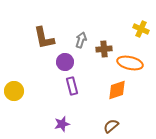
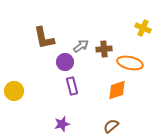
yellow cross: moved 2 px right, 1 px up
gray arrow: moved 6 px down; rotated 35 degrees clockwise
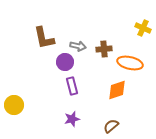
gray arrow: moved 3 px left; rotated 49 degrees clockwise
yellow circle: moved 14 px down
purple star: moved 10 px right, 5 px up
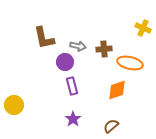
purple star: moved 1 px right; rotated 21 degrees counterclockwise
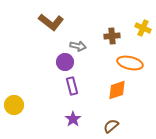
brown L-shape: moved 7 px right, 16 px up; rotated 40 degrees counterclockwise
brown cross: moved 8 px right, 13 px up
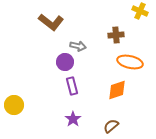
yellow cross: moved 3 px left, 17 px up
brown cross: moved 4 px right, 1 px up
orange ellipse: moved 1 px up
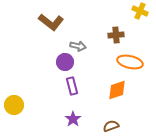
brown semicircle: rotated 21 degrees clockwise
